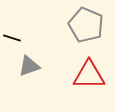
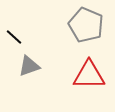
black line: moved 2 px right, 1 px up; rotated 24 degrees clockwise
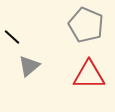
black line: moved 2 px left
gray triangle: rotated 20 degrees counterclockwise
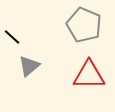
gray pentagon: moved 2 px left
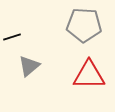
gray pentagon: rotated 20 degrees counterclockwise
black line: rotated 60 degrees counterclockwise
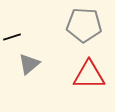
gray triangle: moved 2 px up
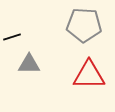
gray triangle: rotated 40 degrees clockwise
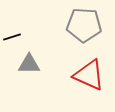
red triangle: rotated 24 degrees clockwise
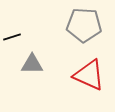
gray triangle: moved 3 px right
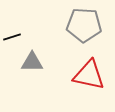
gray triangle: moved 2 px up
red triangle: rotated 12 degrees counterclockwise
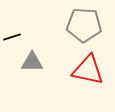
red triangle: moved 1 px left, 5 px up
